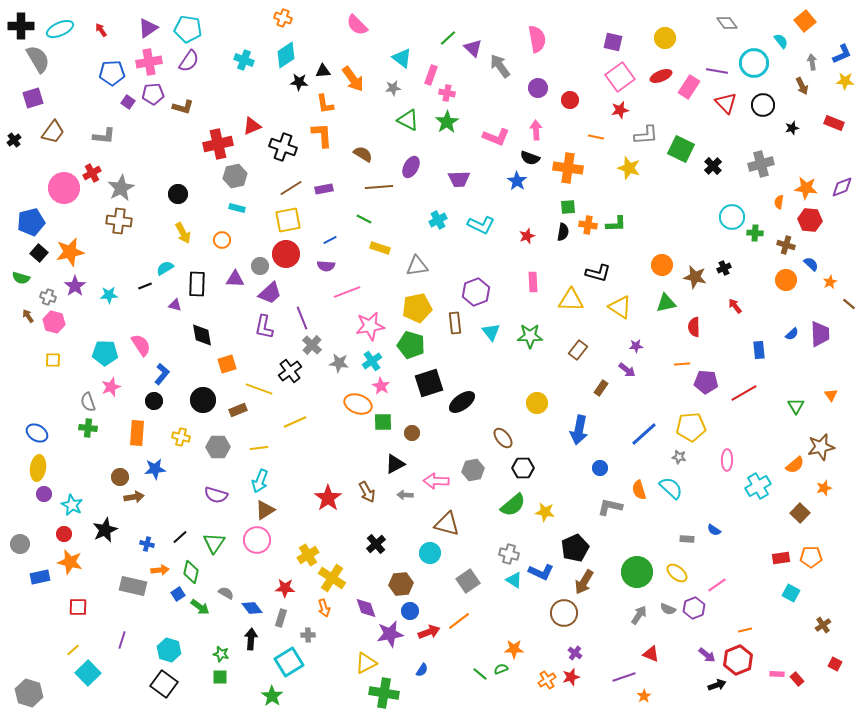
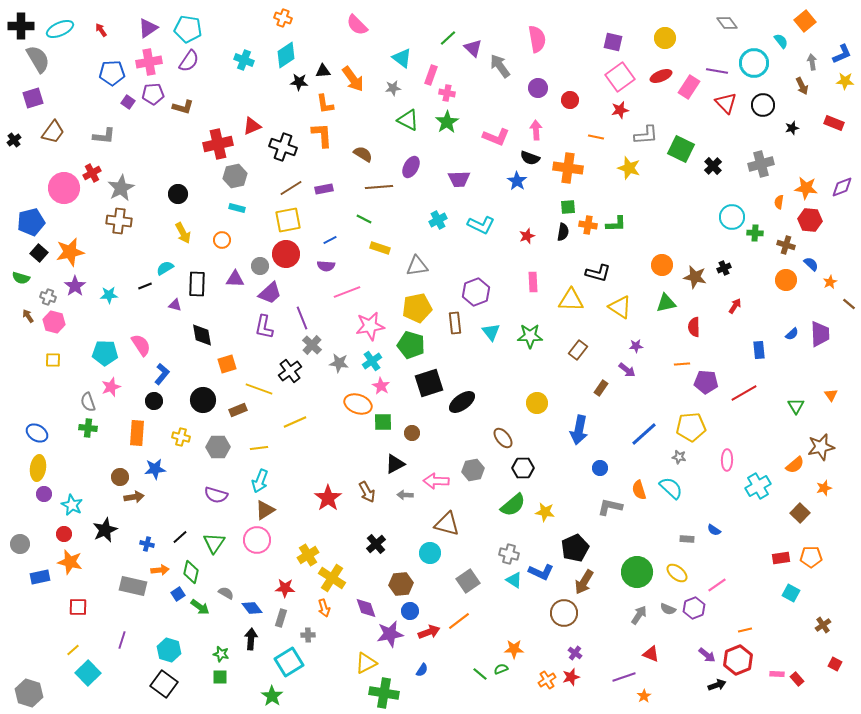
red arrow at (735, 306): rotated 70 degrees clockwise
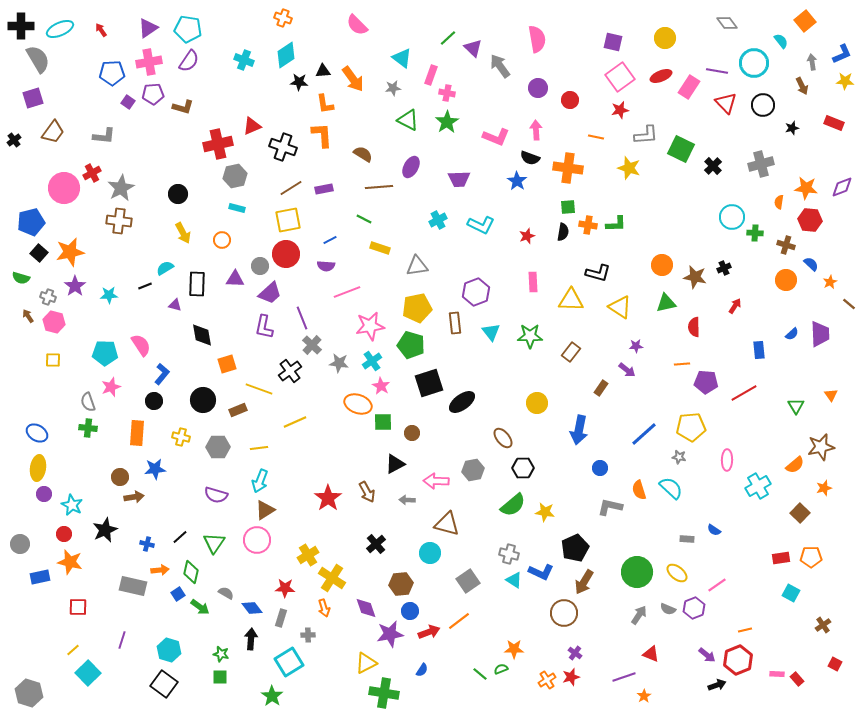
brown rectangle at (578, 350): moved 7 px left, 2 px down
gray arrow at (405, 495): moved 2 px right, 5 px down
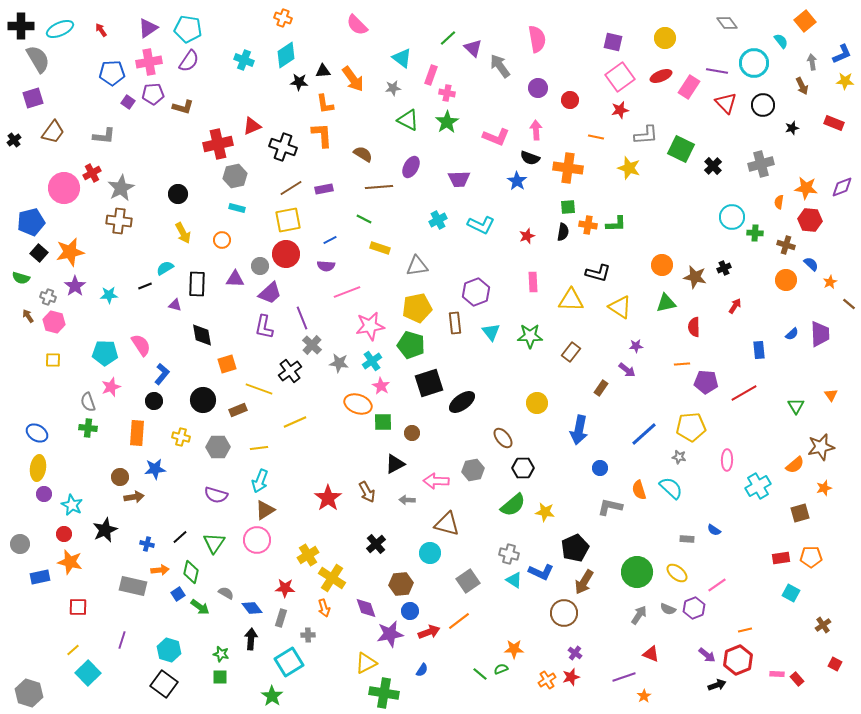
brown square at (800, 513): rotated 30 degrees clockwise
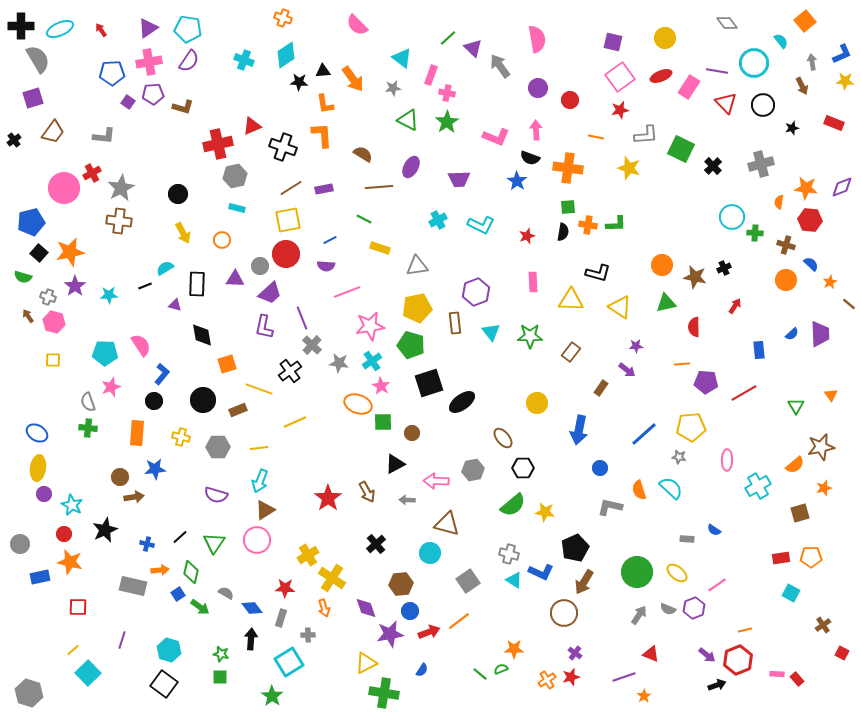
green semicircle at (21, 278): moved 2 px right, 1 px up
red square at (835, 664): moved 7 px right, 11 px up
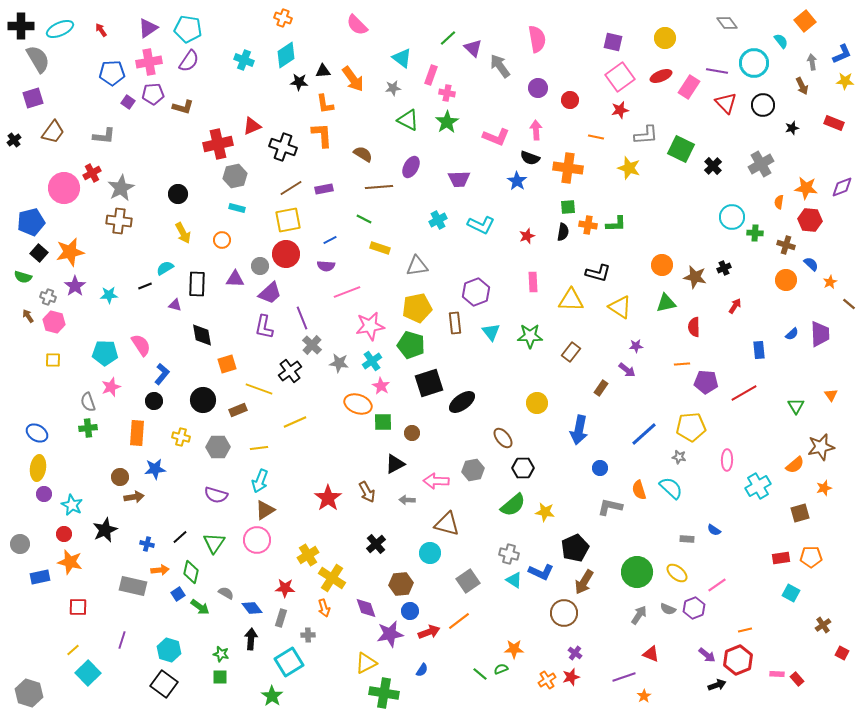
gray cross at (761, 164): rotated 15 degrees counterclockwise
green cross at (88, 428): rotated 12 degrees counterclockwise
